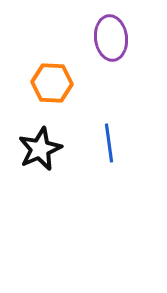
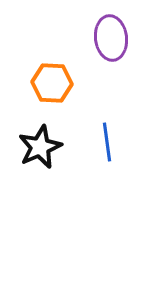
blue line: moved 2 px left, 1 px up
black star: moved 2 px up
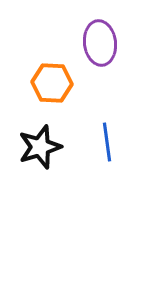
purple ellipse: moved 11 px left, 5 px down
black star: rotated 6 degrees clockwise
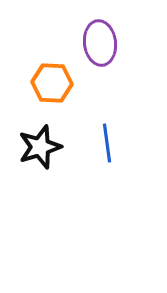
blue line: moved 1 px down
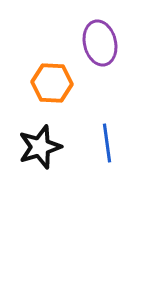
purple ellipse: rotated 6 degrees counterclockwise
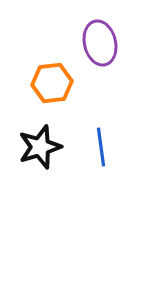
orange hexagon: rotated 9 degrees counterclockwise
blue line: moved 6 px left, 4 px down
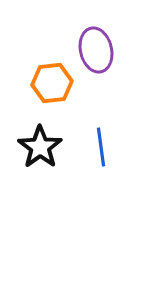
purple ellipse: moved 4 px left, 7 px down
black star: rotated 18 degrees counterclockwise
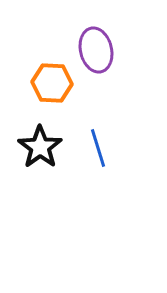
orange hexagon: rotated 9 degrees clockwise
blue line: moved 3 px left, 1 px down; rotated 9 degrees counterclockwise
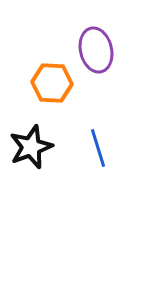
black star: moved 9 px left; rotated 15 degrees clockwise
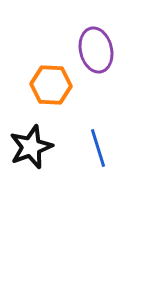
orange hexagon: moved 1 px left, 2 px down
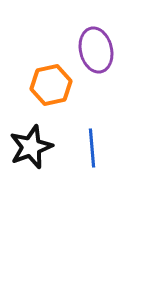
orange hexagon: rotated 15 degrees counterclockwise
blue line: moved 6 px left; rotated 12 degrees clockwise
